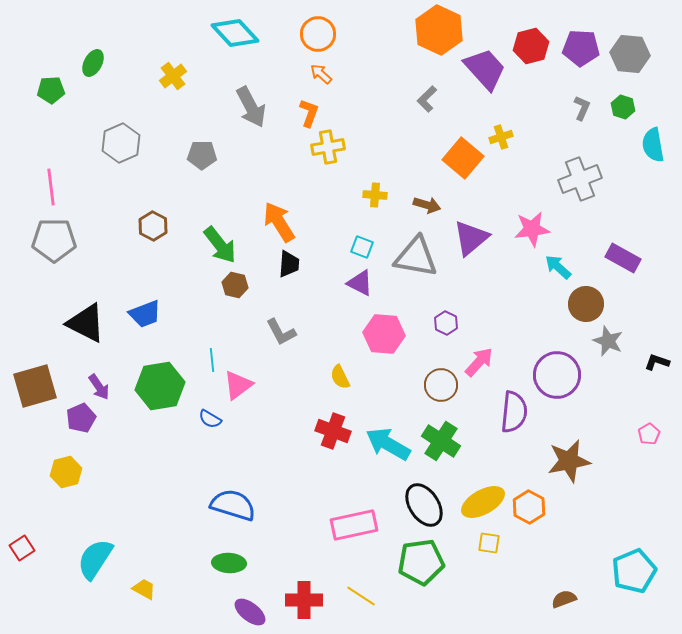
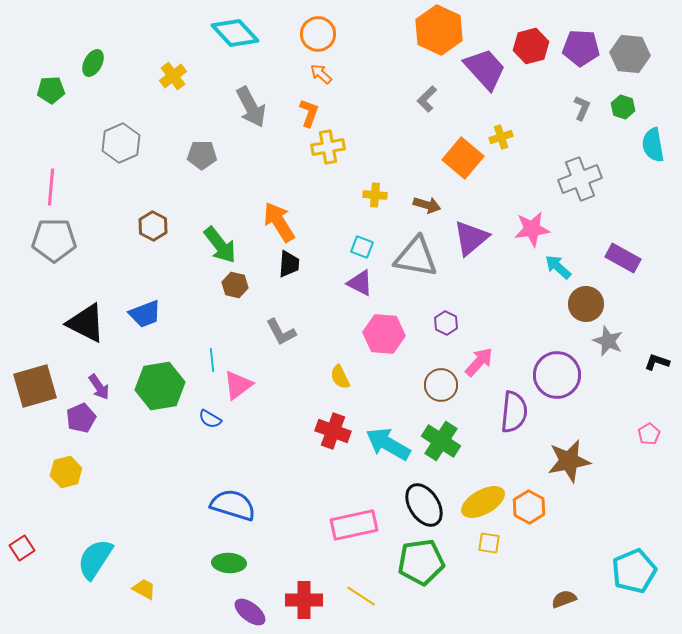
pink line at (51, 187): rotated 12 degrees clockwise
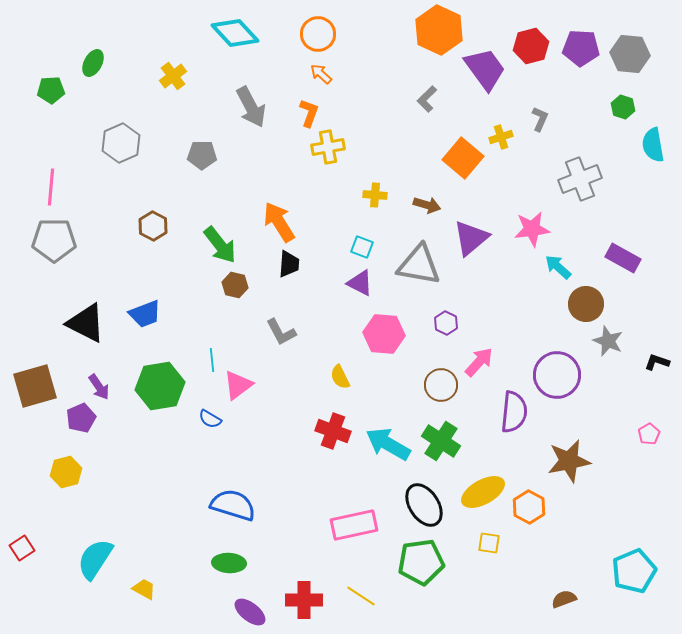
purple trapezoid at (485, 69): rotated 6 degrees clockwise
gray L-shape at (582, 108): moved 42 px left, 11 px down
gray triangle at (416, 257): moved 3 px right, 8 px down
yellow ellipse at (483, 502): moved 10 px up
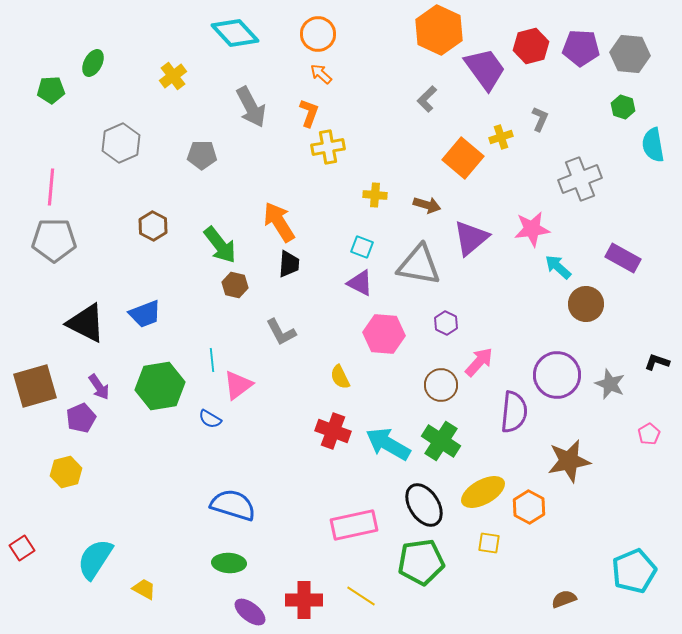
gray star at (608, 341): moved 2 px right, 43 px down
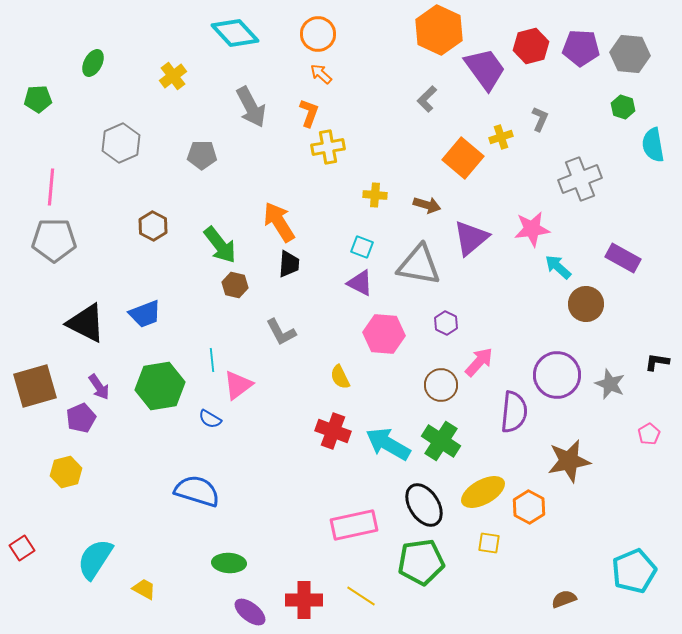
green pentagon at (51, 90): moved 13 px left, 9 px down
black L-shape at (657, 362): rotated 10 degrees counterclockwise
blue semicircle at (233, 505): moved 36 px left, 14 px up
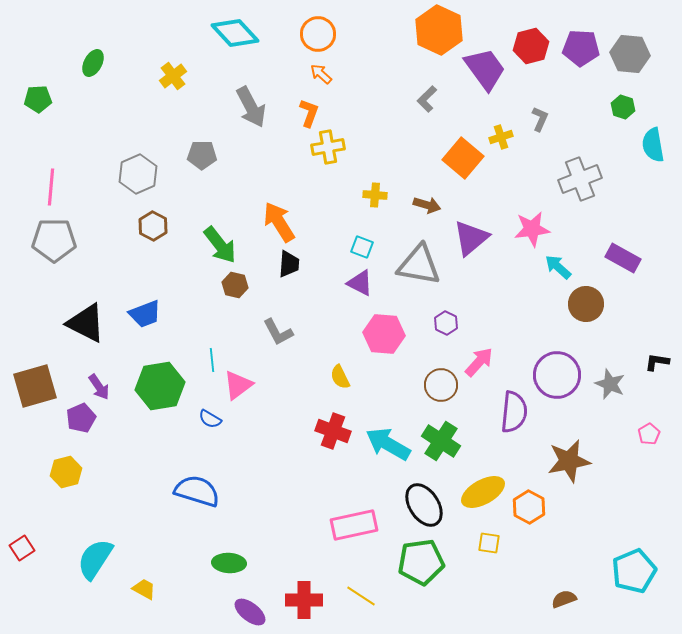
gray hexagon at (121, 143): moved 17 px right, 31 px down
gray L-shape at (281, 332): moved 3 px left
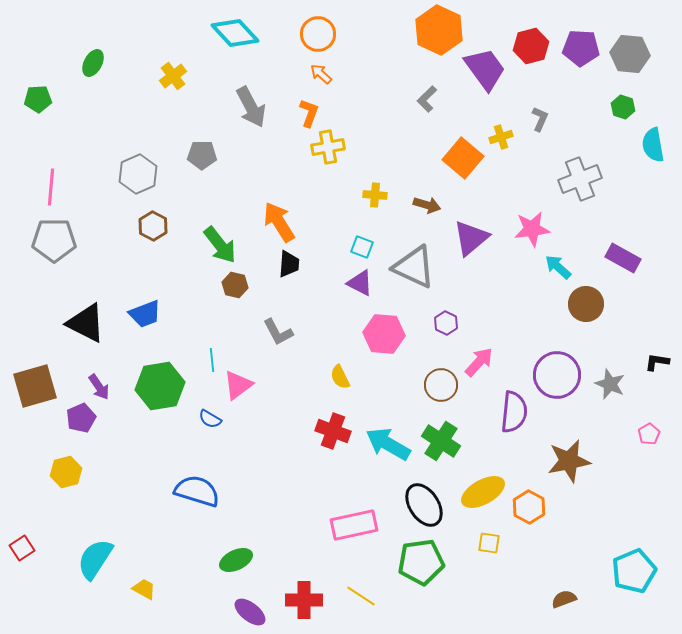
gray triangle at (419, 265): moved 5 px left, 2 px down; rotated 15 degrees clockwise
green ellipse at (229, 563): moved 7 px right, 3 px up; rotated 28 degrees counterclockwise
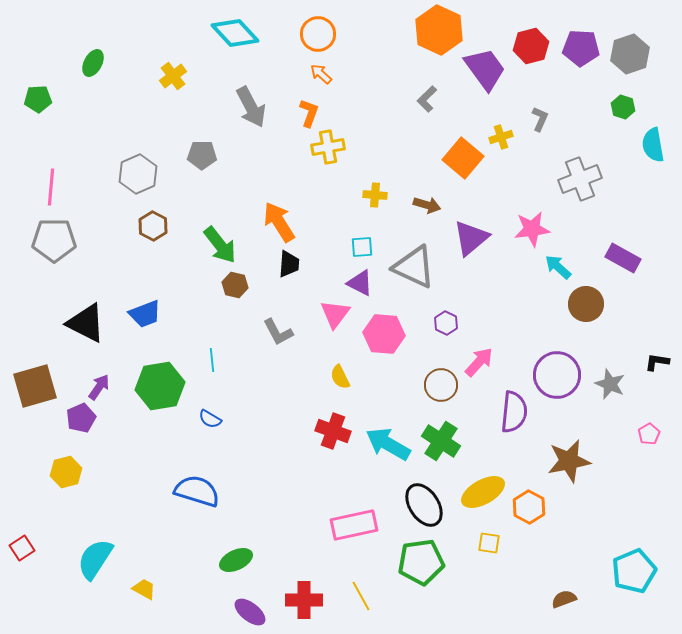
gray hexagon at (630, 54): rotated 24 degrees counterclockwise
cyan square at (362, 247): rotated 25 degrees counterclockwise
pink triangle at (238, 385): moved 97 px right, 71 px up; rotated 16 degrees counterclockwise
purple arrow at (99, 387): rotated 112 degrees counterclockwise
yellow line at (361, 596): rotated 28 degrees clockwise
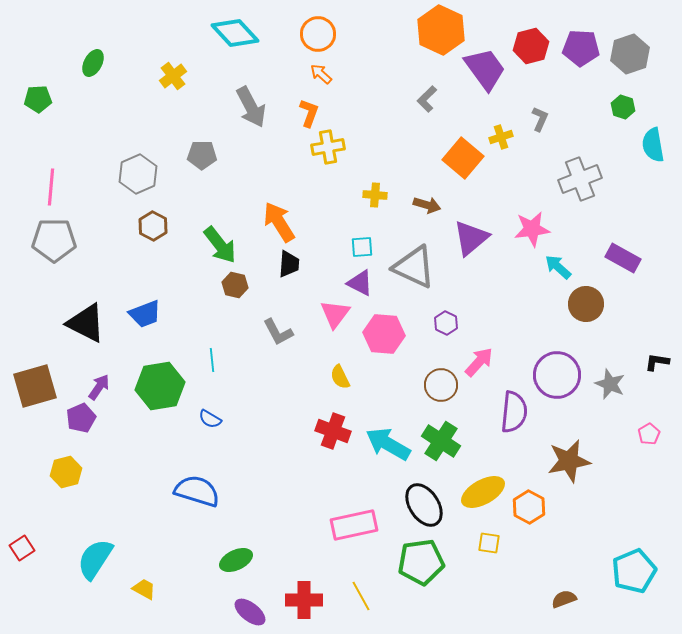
orange hexagon at (439, 30): moved 2 px right
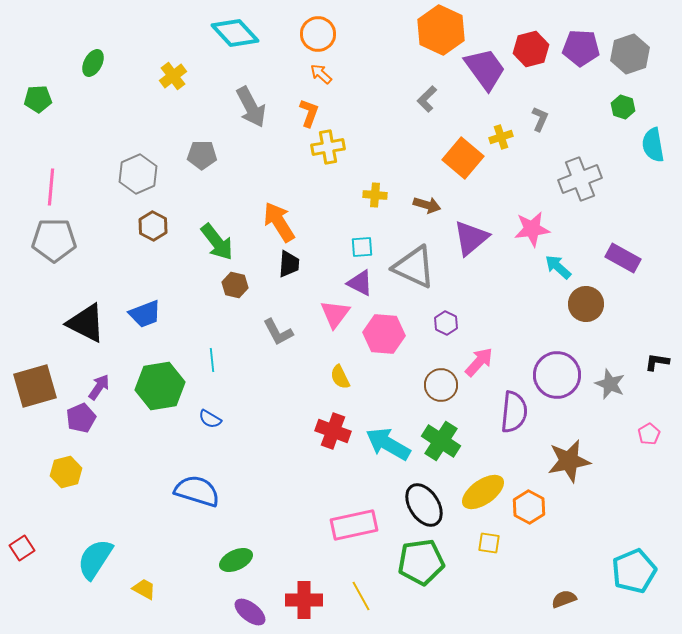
red hexagon at (531, 46): moved 3 px down
green arrow at (220, 245): moved 3 px left, 3 px up
yellow ellipse at (483, 492): rotated 6 degrees counterclockwise
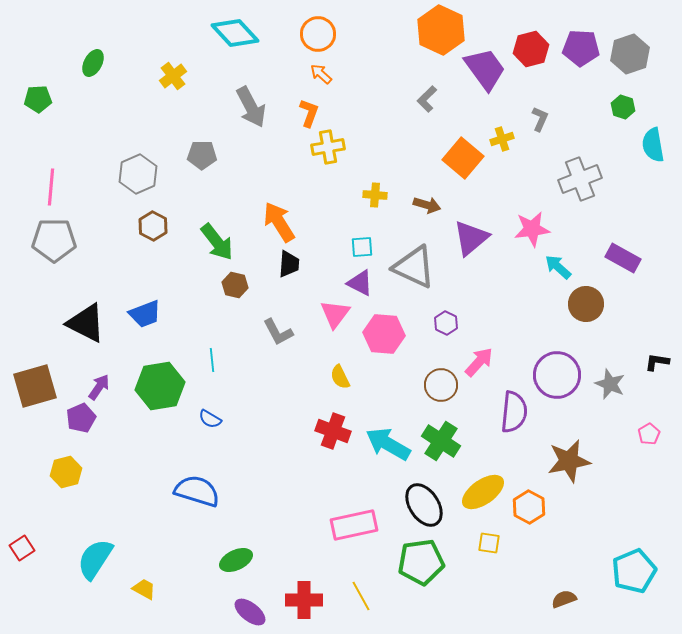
yellow cross at (501, 137): moved 1 px right, 2 px down
